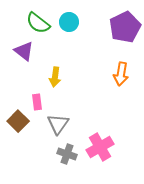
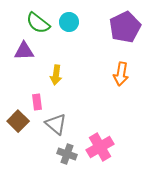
purple triangle: rotated 40 degrees counterclockwise
yellow arrow: moved 1 px right, 2 px up
gray triangle: moved 2 px left; rotated 25 degrees counterclockwise
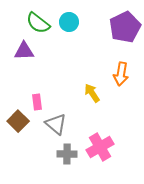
yellow arrow: moved 36 px right, 18 px down; rotated 138 degrees clockwise
gray cross: rotated 18 degrees counterclockwise
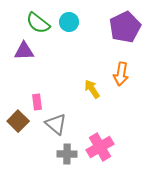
yellow arrow: moved 4 px up
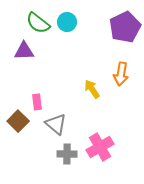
cyan circle: moved 2 px left
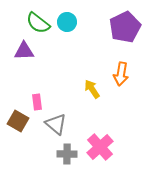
brown square: rotated 15 degrees counterclockwise
pink cross: rotated 12 degrees counterclockwise
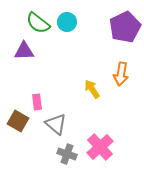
gray cross: rotated 18 degrees clockwise
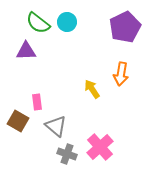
purple triangle: moved 2 px right
gray triangle: moved 2 px down
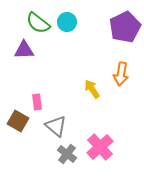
purple triangle: moved 2 px left, 1 px up
gray cross: rotated 18 degrees clockwise
